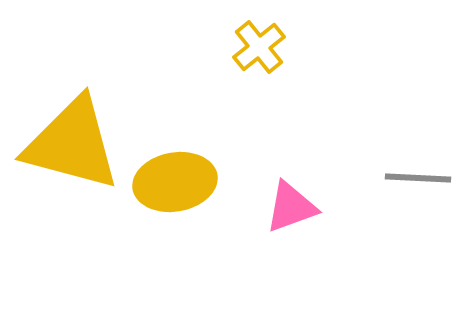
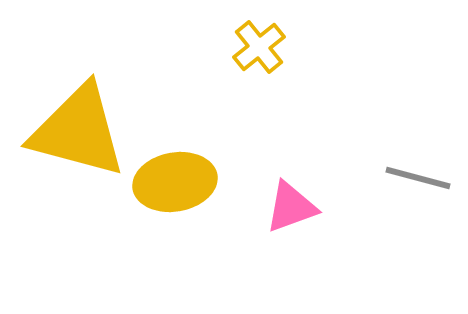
yellow triangle: moved 6 px right, 13 px up
gray line: rotated 12 degrees clockwise
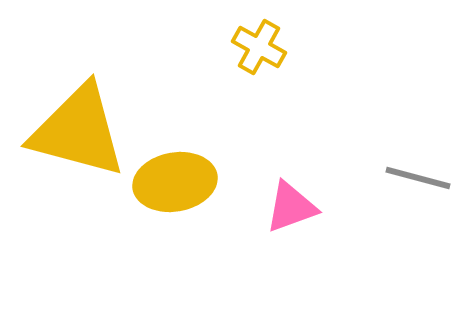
yellow cross: rotated 22 degrees counterclockwise
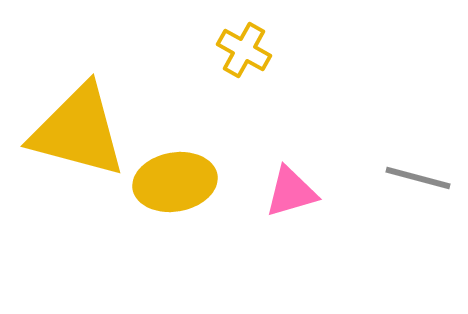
yellow cross: moved 15 px left, 3 px down
pink triangle: moved 15 px up; rotated 4 degrees clockwise
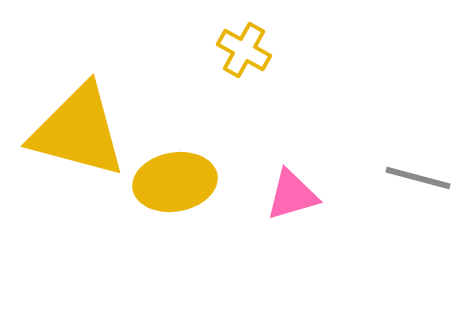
pink triangle: moved 1 px right, 3 px down
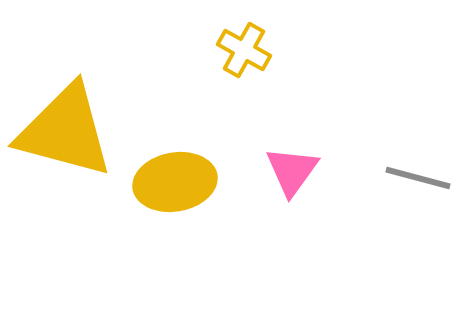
yellow triangle: moved 13 px left
pink triangle: moved 24 px up; rotated 38 degrees counterclockwise
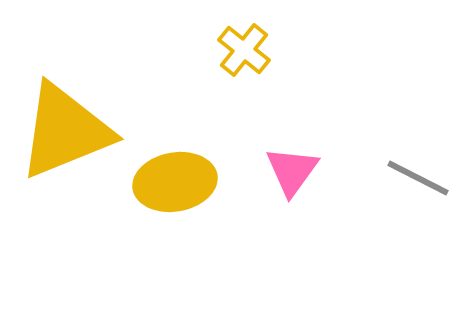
yellow cross: rotated 10 degrees clockwise
yellow triangle: rotated 37 degrees counterclockwise
gray line: rotated 12 degrees clockwise
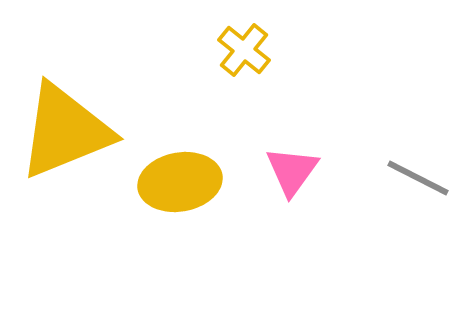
yellow ellipse: moved 5 px right
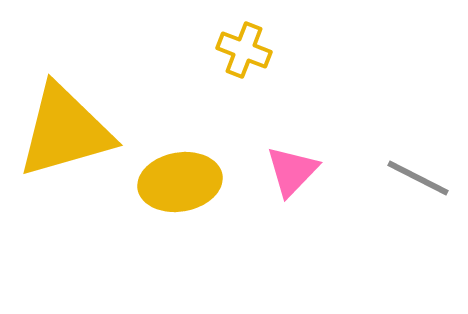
yellow cross: rotated 18 degrees counterclockwise
yellow triangle: rotated 6 degrees clockwise
pink triangle: rotated 8 degrees clockwise
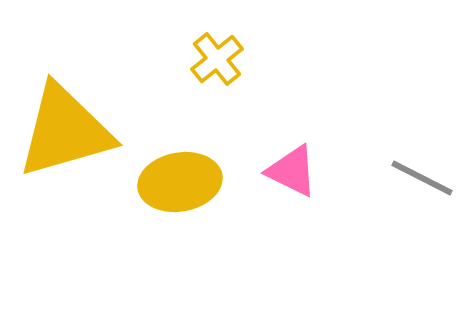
yellow cross: moved 27 px left, 9 px down; rotated 30 degrees clockwise
pink triangle: rotated 48 degrees counterclockwise
gray line: moved 4 px right
